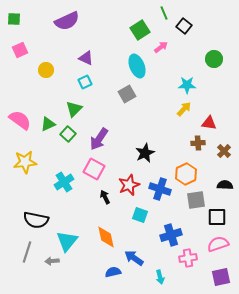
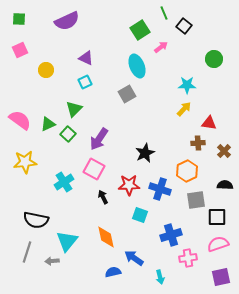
green square at (14, 19): moved 5 px right
orange hexagon at (186, 174): moved 1 px right, 3 px up
red star at (129, 185): rotated 20 degrees clockwise
black arrow at (105, 197): moved 2 px left
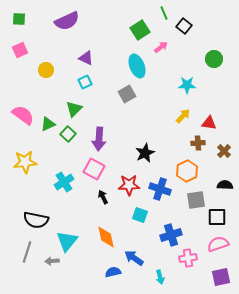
yellow arrow at (184, 109): moved 1 px left, 7 px down
pink semicircle at (20, 120): moved 3 px right, 5 px up
purple arrow at (99, 139): rotated 30 degrees counterclockwise
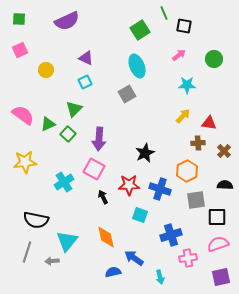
black square at (184, 26): rotated 28 degrees counterclockwise
pink arrow at (161, 47): moved 18 px right, 8 px down
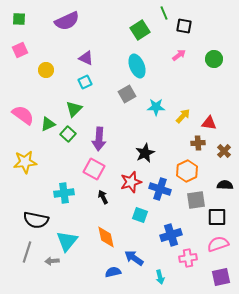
cyan star at (187, 85): moved 31 px left, 22 px down
cyan cross at (64, 182): moved 11 px down; rotated 24 degrees clockwise
red star at (129, 185): moved 2 px right, 3 px up; rotated 15 degrees counterclockwise
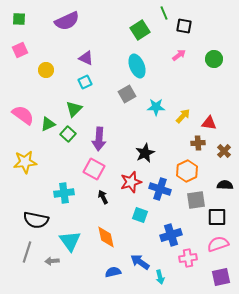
cyan triangle at (67, 241): moved 3 px right; rotated 15 degrees counterclockwise
blue arrow at (134, 258): moved 6 px right, 4 px down
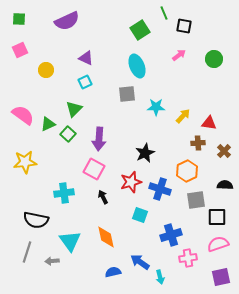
gray square at (127, 94): rotated 24 degrees clockwise
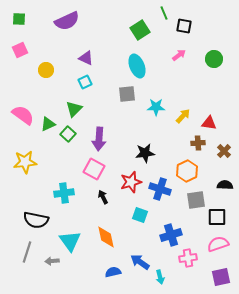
black star at (145, 153): rotated 18 degrees clockwise
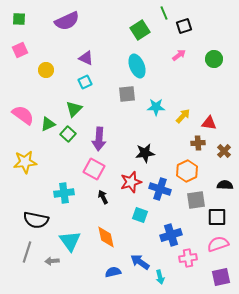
black square at (184, 26): rotated 28 degrees counterclockwise
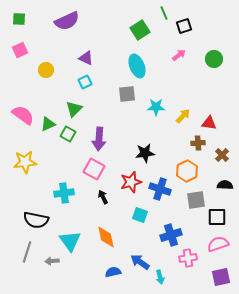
green square at (68, 134): rotated 14 degrees counterclockwise
brown cross at (224, 151): moved 2 px left, 4 px down
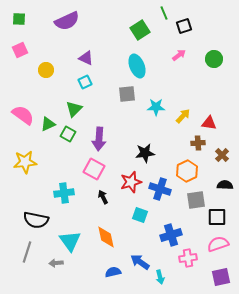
gray arrow at (52, 261): moved 4 px right, 2 px down
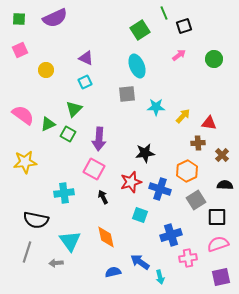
purple semicircle at (67, 21): moved 12 px left, 3 px up
gray square at (196, 200): rotated 24 degrees counterclockwise
